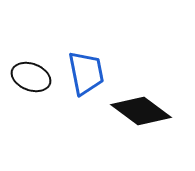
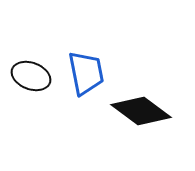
black ellipse: moved 1 px up
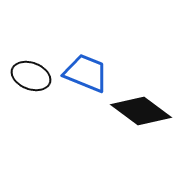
blue trapezoid: rotated 57 degrees counterclockwise
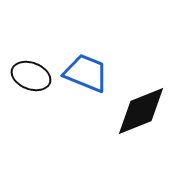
black diamond: rotated 58 degrees counterclockwise
